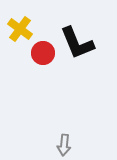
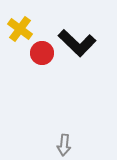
black L-shape: rotated 24 degrees counterclockwise
red circle: moved 1 px left
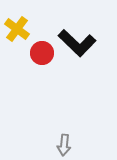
yellow cross: moved 3 px left
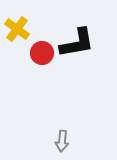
black L-shape: rotated 54 degrees counterclockwise
gray arrow: moved 2 px left, 4 px up
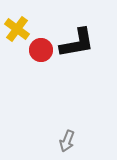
red circle: moved 1 px left, 3 px up
gray arrow: moved 5 px right; rotated 15 degrees clockwise
